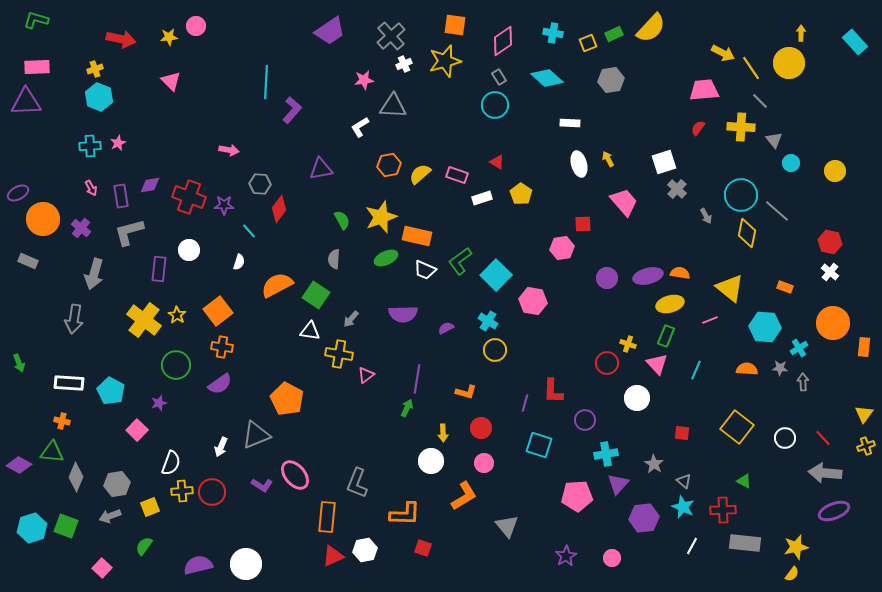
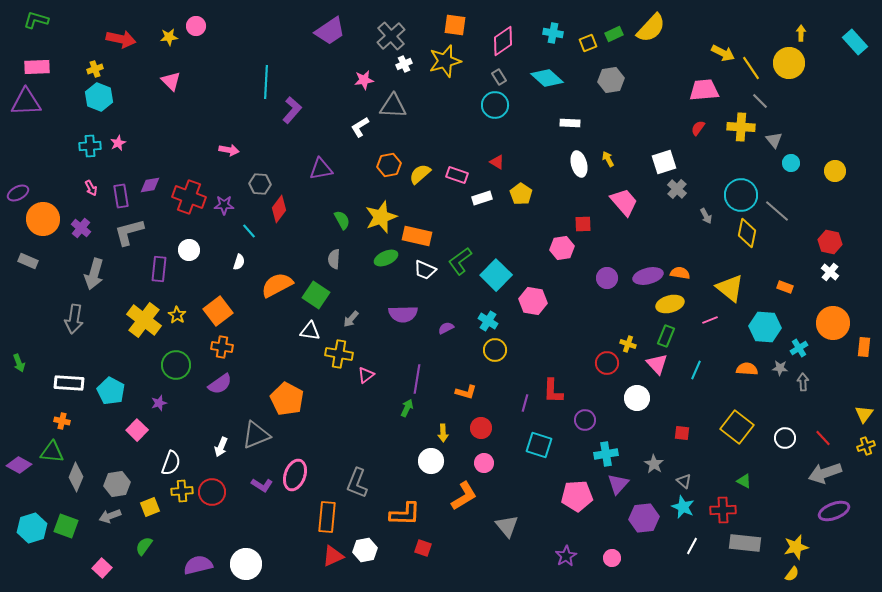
gray arrow at (825, 473): rotated 24 degrees counterclockwise
pink ellipse at (295, 475): rotated 60 degrees clockwise
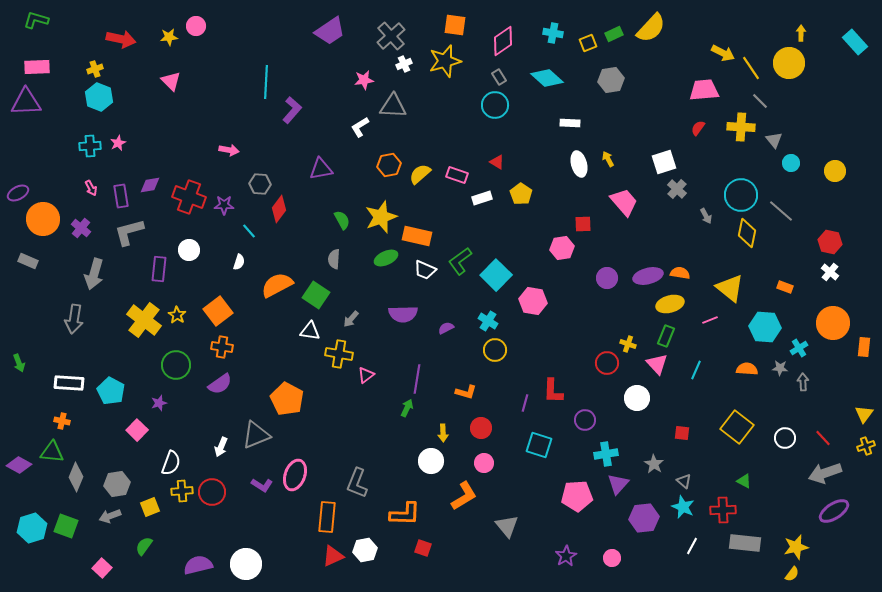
gray line at (777, 211): moved 4 px right
purple ellipse at (834, 511): rotated 12 degrees counterclockwise
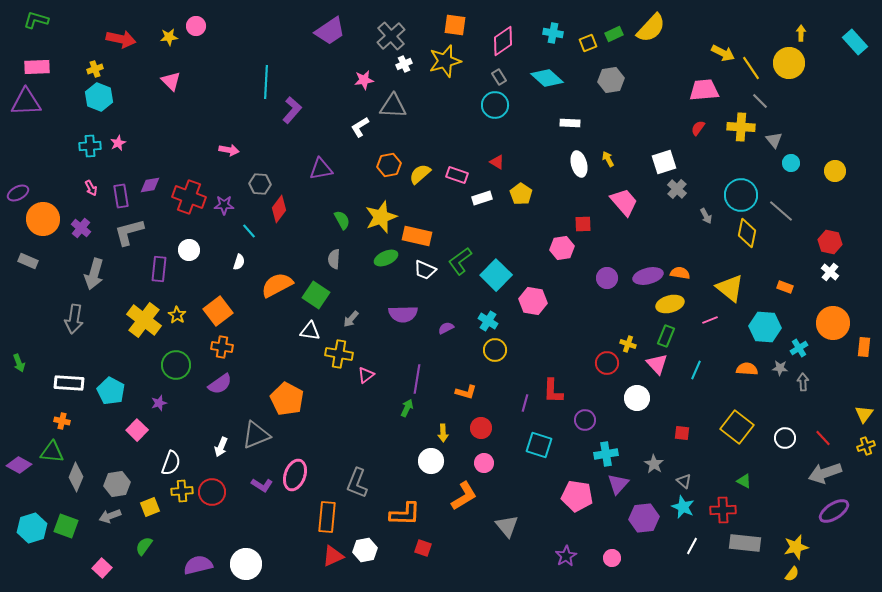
pink pentagon at (577, 496): rotated 12 degrees clockwise
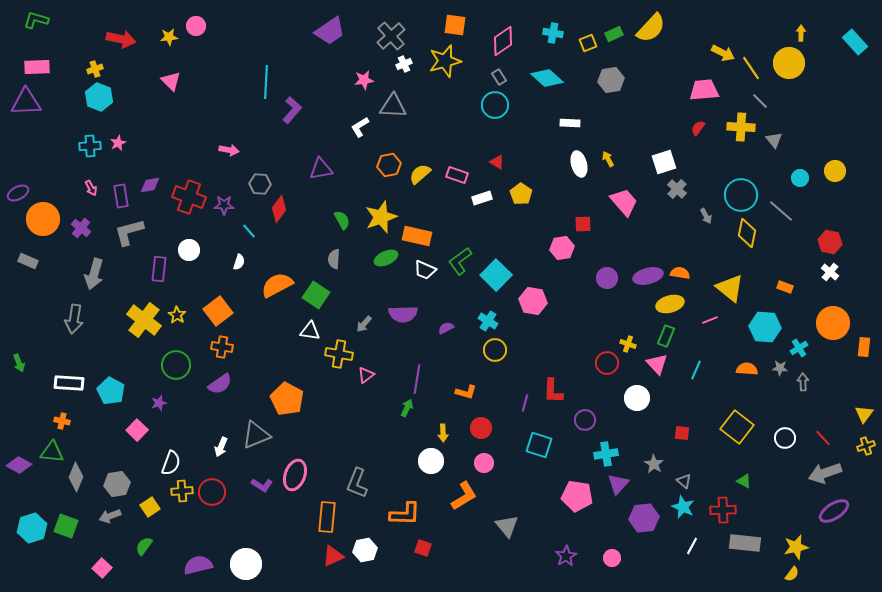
cyan circle at (791, 163): moved 9 px right, 15 px down
gray arrow at (351, 319): moved 13 px right, 5 px down
yellow square at (150, 507): rotated 12 degrees counterclockwise
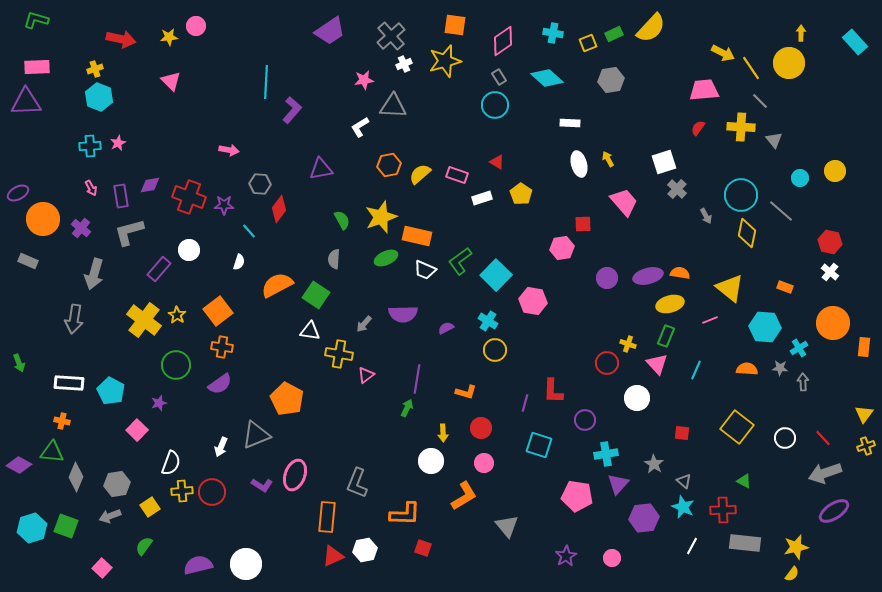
purple rectangle at (159, 269): rotated 35 degrees clockwise
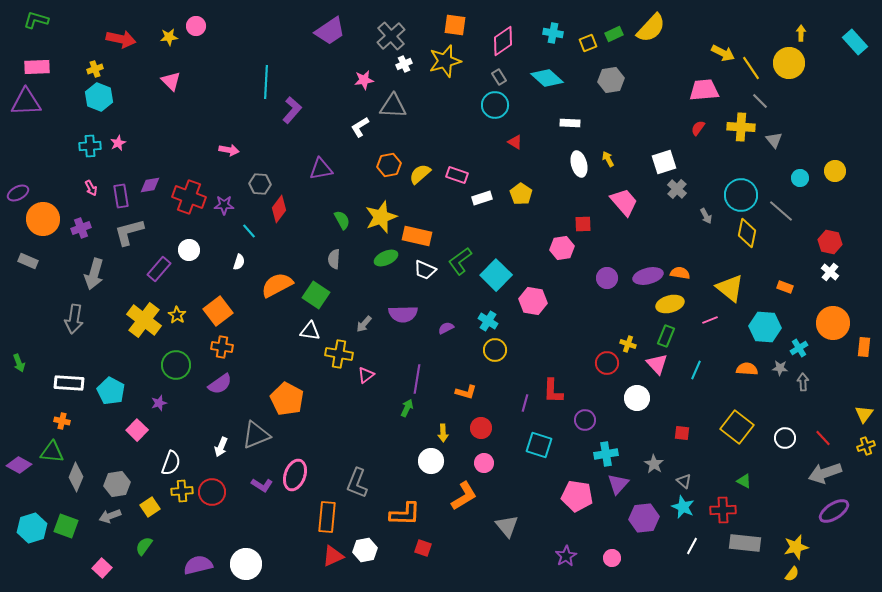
red triangle at (497, 162): moved 18 px right, 20 px up
purple cross at (81, 228): rotated 30 degrees clockwise
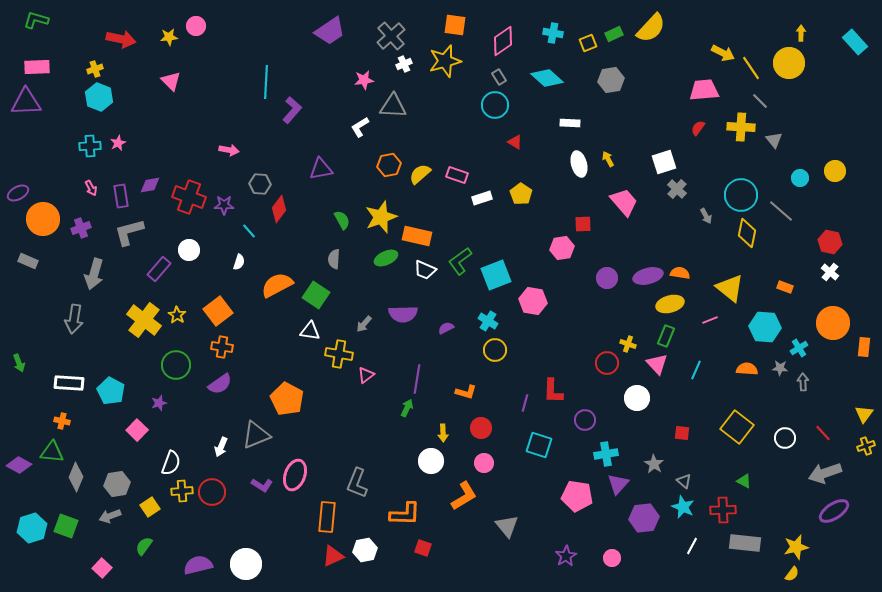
cyan square at (496, 275): rotated 24 degrees clockwise
red line at (823, 438): moved 5 px up
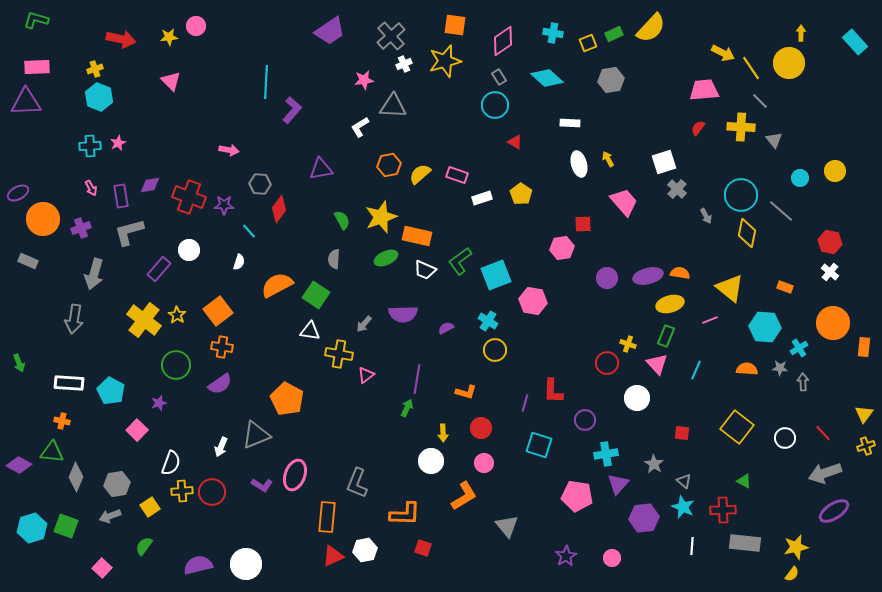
white line at (692, 546): rotated 24 degrees counterclockwise
